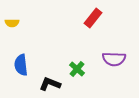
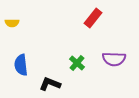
green cross: moved 6 px up
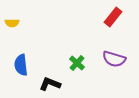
red rectangle: moved 20 px right, 1 px up
purple semicircle: rotated 15 degrees clockwise
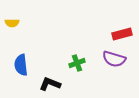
red rectangle: moved 9 px right, 17 px down; rotated 36 degrees clockwise
green cross: rotated 28 degrees clockwise
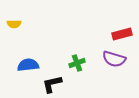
yellow semicircle: moved 2 px right, 1 px down
blue semicircle: moved 7 px right; rotated 90 degrees clockwise
black L-shape: moved 2 px right; rotated 35 degrees counterclockwise
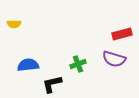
green cross: moved 1 px right, 1 px down
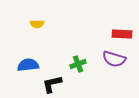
yellow semicircle: moved 23 px right
red rectangle: rotated 18 degrees clockwise
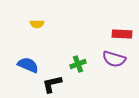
blue semicircle: rotated 30 degrees clockwise
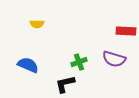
red rectangle: moved 4 px right, 3 px up
green cross: moved 1 px right, 2 px up
black L-shape: moved 13 px right
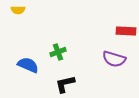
yellow semicircle: moved 19 px left, 14 px up
green cross: moved 21 px left, 10 px up
